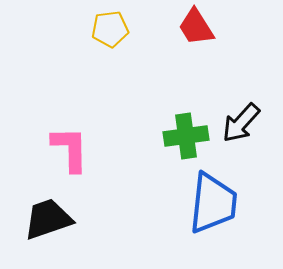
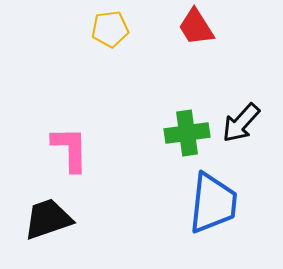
green cross: moved 1 px right, 3 px up
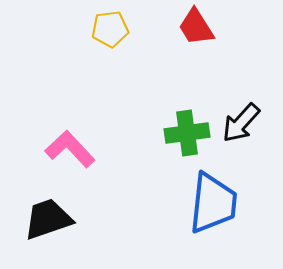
pink L-shape: rotated 42 degrees counterclockwise
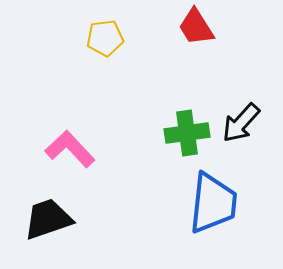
yellow pentagon: moved 5 px left, 9 px down
